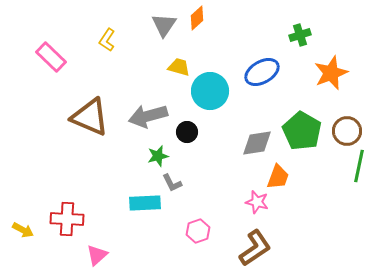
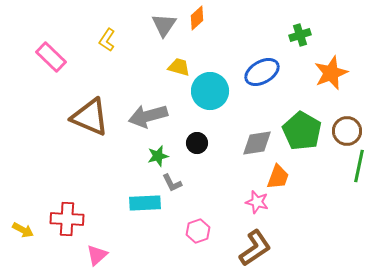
black circle: moved 10 px right, 11 px down
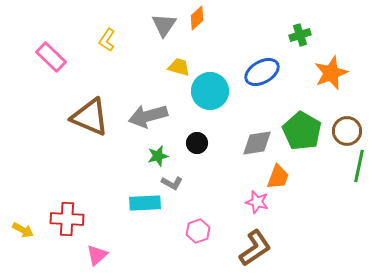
gray L-shape: rotated 35 degrees counterclockwise
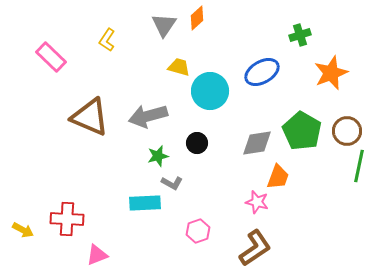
pink triangle: rotated 20 degrees clockwise
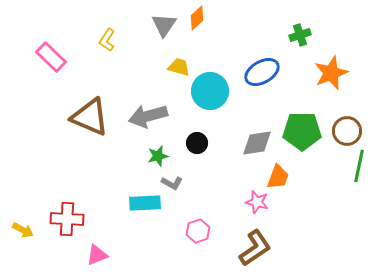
green pentagon: rotated 30 degrees counterclockwise
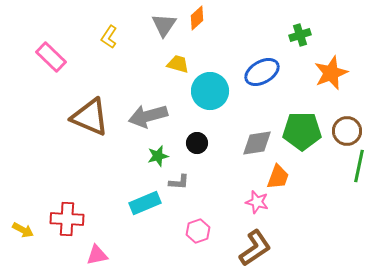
yellow L-shape: moved 2 px right, 3 px up
yellow trapezoid: moved 1 px left, 3 px up
gray L-shape: moved 7 px right, 1 px up; rotated 25 degrees counterclockwise
cyan rectangle: rotated 20 degrees counterclockwise
pink triangle: rotated 10 degrees clockwise
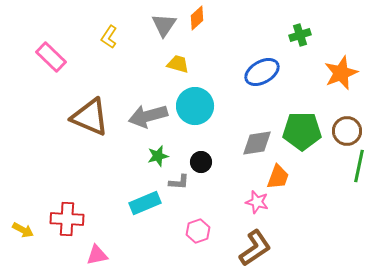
orange star: moved 10 px right
cyan circle: moved 15 px left, 15 px down
black circle: moved 4 px right, 19 px down
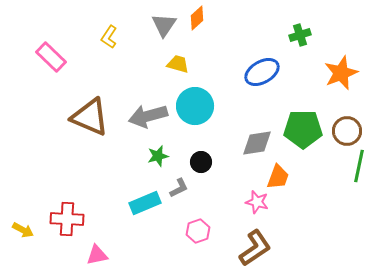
green pentagon: moved 1 px right, 2 px up
gray L-shape: moved 6 px down; rotated 30 degrees counterclockwise
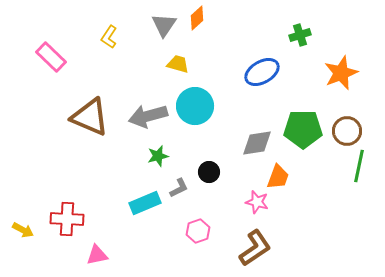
black circle: moved 8 px right, 10 px down
